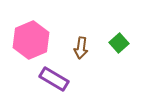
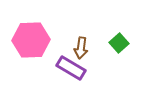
pink hexagon: rotated 21 degrees clockwise
purple rectangle: moved 17 px right, 11 px up
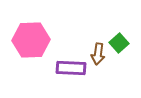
brown arrow: moved 17 px right, 6 px down
purple rectangle: rotated 28 degrees counterclockwise
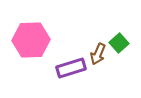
brown arrow: rotated 15 degrees clockwise
purple rectangle: rotated 20 degrees counterclockwise
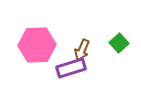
pink hexagon: moved 6 px right, 5 px down
brown arrow: moved 16 px left, 4 px up
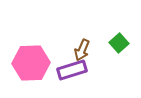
pink hexagon: moved 6 px left, 18 px down
purple rectangle: moved 1 px right, 2 px down
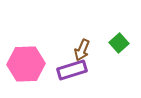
pink hexagon: moved 5 px left, 1 px down
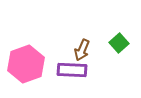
pink hexagon: rotated 18 degrees counterclockwise
purple rectangle: rotated 20 degrees clockwise
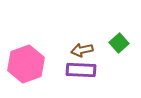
brown arrow: rotated 55 degrees clockwise
purple rectangle: moved 9 px right
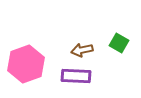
green square: rotated 18 degrees counterclockwise
purple rectangle: moved 5 px left, 6 px down
